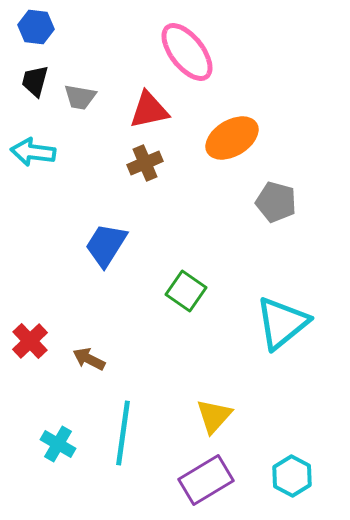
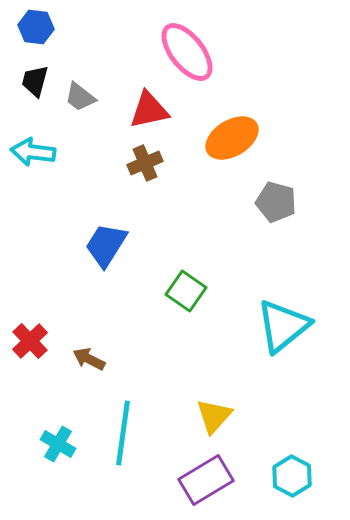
gray trapezoid: rotated 28 degrees clockwise
cyan triangle: moved 1 px right, 3 px down
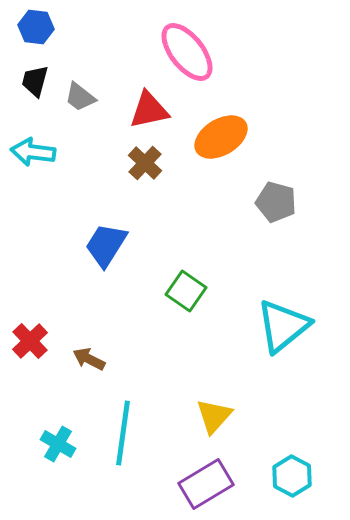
orange ellipse: moved 11 px left, 1 px up
brown cross: rotated 24 degrees counterclockwise
purple rectangle: moved 4 px down
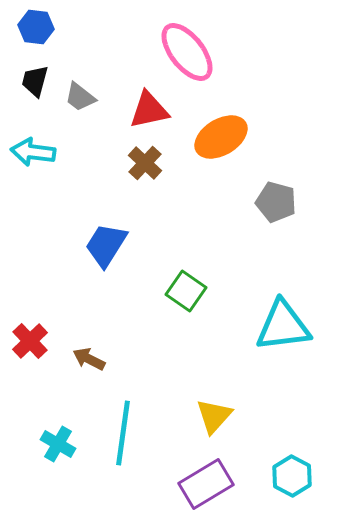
cyan triangle: rotated 32 degrees clockwise
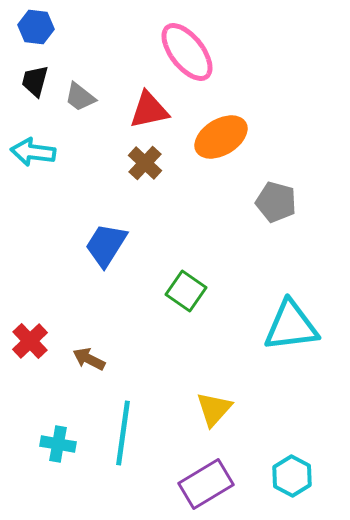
cyan triangle: moved 8 px right
yellow triangle: moved 7 px up
cyan cross: rotated 20 degrees counterclockwise
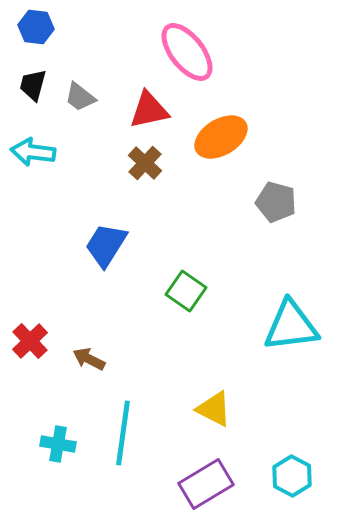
black trapezoid: moved 2 px left, 4 px down
yellow triangle: rotated 45 degrees counterclockwise
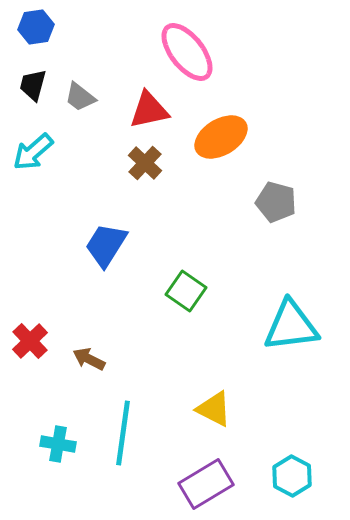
blue hexagon: rotated 16 degrees counterclockwise
cyan arrow: rotated 48 degrees counterclockwise
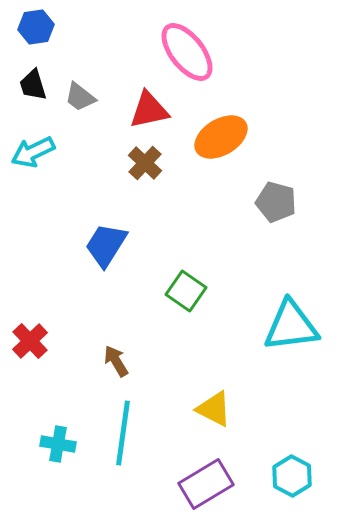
black trapezoid: rotated 32 degrees counterclockwise
cyan arrow: rotated 15 degrees clockwise
brown arrow: moved 27 px right, 2 px down; rotated 32 degrees clockwise
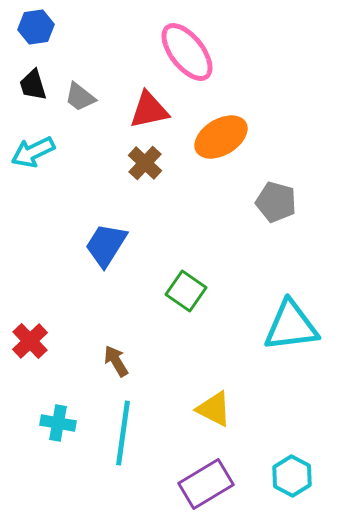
cyan cross: moved 21 px up
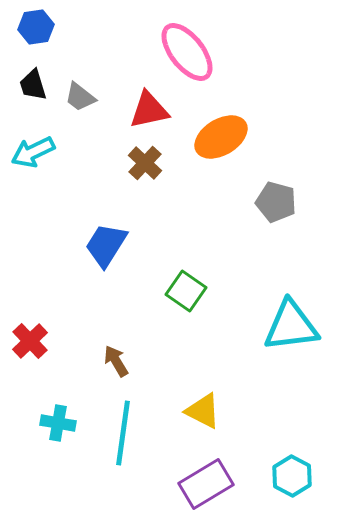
yellow triangle: moved 11 px left, 2 px down
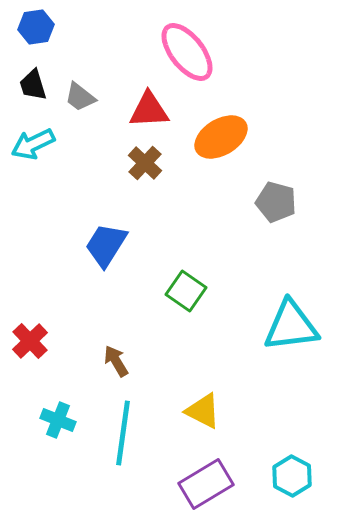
red triangle: rotated 9 degrees clockwise
cyan arrow: moved 8 px up
cyan cross: moved 3 px up; rotated 12 degrees clockwise
